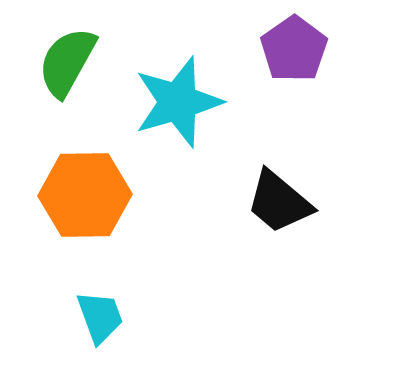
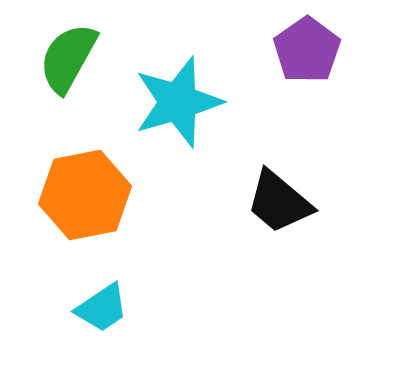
purple pentagon: moved 13 px right, 1 px down
green semicircle: moved 1 px right, 4 px up
orange hexagon: rotated 10 degrees counterclockwise
cyan trapezoid: moved 2 px right, 9 px up; rotated 76 degrees clockwise
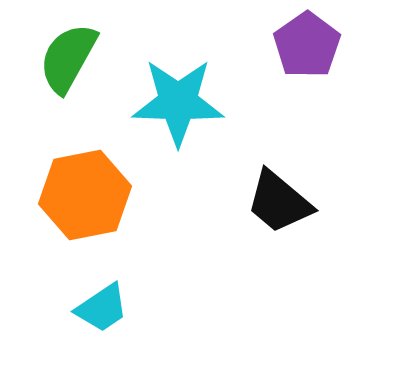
purple pentagon: moved 5 px up
cyan star: rotated 18 degrees clockwise
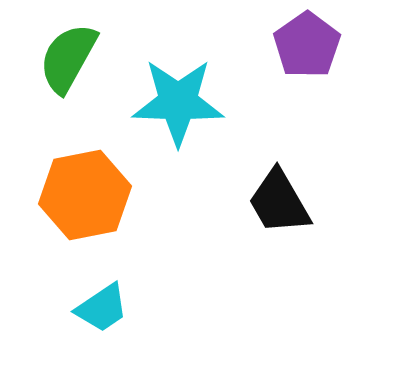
black trapezoid: rotated 20 degrees clockwise
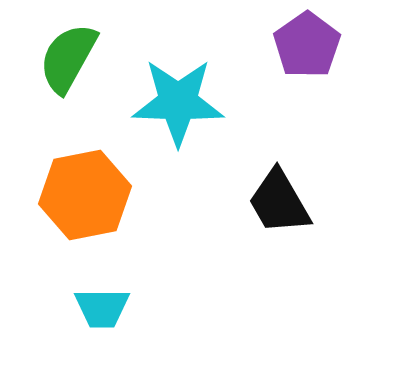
cyan trapezoid: rotated 34 degrees clockwise
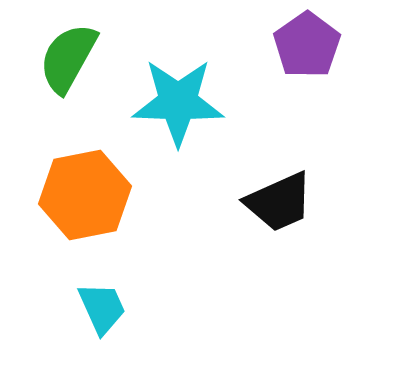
black trapezoid: rotated 84 degrees counterclockwise
cyan trapezoid: rotated 114 degrees counterclockwise
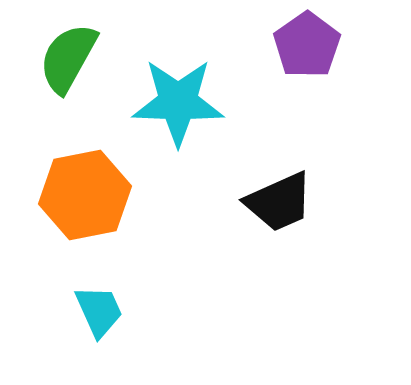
cyan trapezoid: moved 3 px left, 3 px down
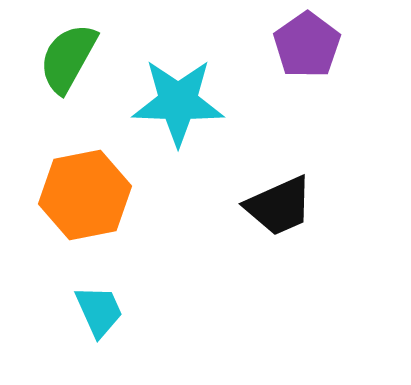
black trapezoid: moved 4 px down
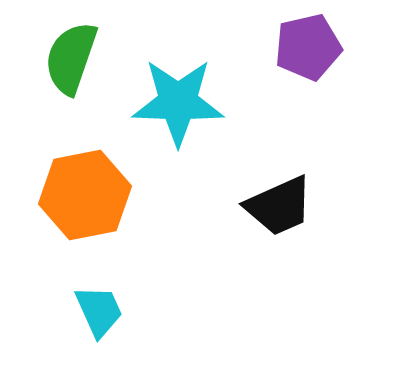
purple pentagon: moved 1 px right, 2 px down; rotated 22 degrees clockwise
green semicircle: moved 3 px right; rotated 10 degrees counterclockwise
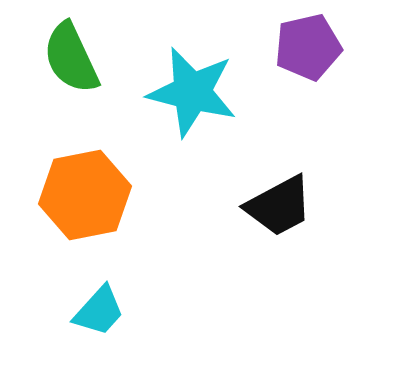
green semicircle: rotated 44 degrees counterclockwise
cyan star: moved 14 px right, 10 px up; rotated 12 degrees clockwise
black trapezoid: rotated 4 degrees counterclockwise
cyan trapezoid: rotated 66 degrees clockwise
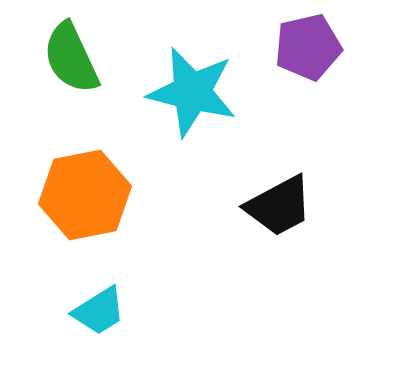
cyan trapezoid: rotated 16 degrees clockwise
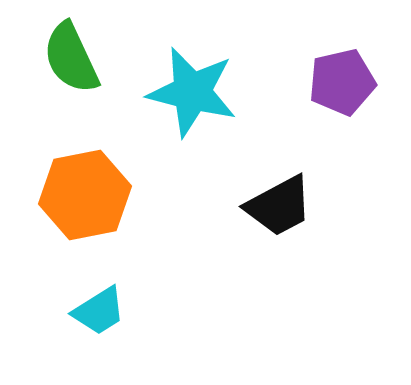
purple pentagon: moved 34 px right, 35 px down
